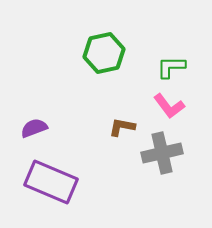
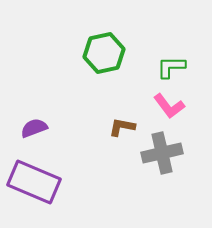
purple rectangle: moved 17 px left
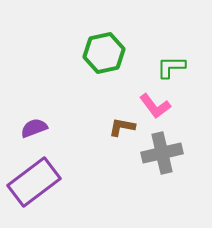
pink L-shape: moved 14 px left
purple rectangle: rotated 60 degrees counterclockwise
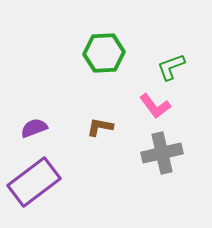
green hexagon: rotated 9 degrees clockwise
green L-shape: rotated 20 degrees counterclockwise
brown L-shape: moved 22 px left
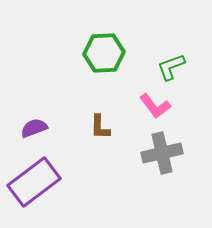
brown L-shape: rotated 100 degrees counterclockwise
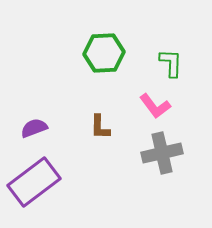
green L-shape: moved 4 px up; rotated 112 degrees clockwise
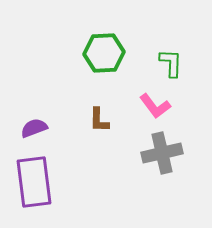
brown L-shape: moved 1 px left, 7 px up
purple rectangle: rotated 60 degrees counterclockwise
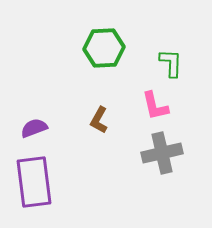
green hexagon: moved 5 px up
pink L-shape: rotated 24 degrees clockwise
brown L-shape: rotated 28 degrees clockwise
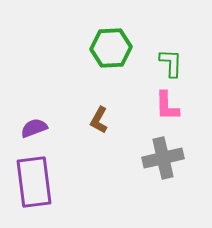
green hexagon: moved 7 px right
pink L-shape: moved 12 px right; rotated 12 degrees clockwise
gray cross: moved 1 px right, 5 px down
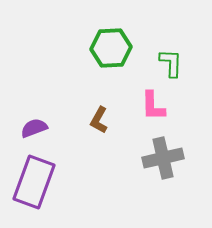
pink L-shape: moved 14 px left
purple rectangle: rotated 27 degrees clockwise
